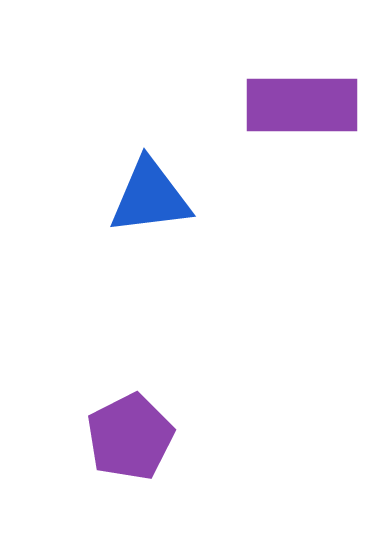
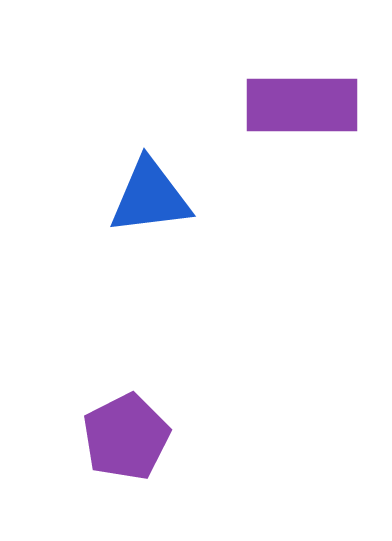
purple pentagon: moved 4 px left
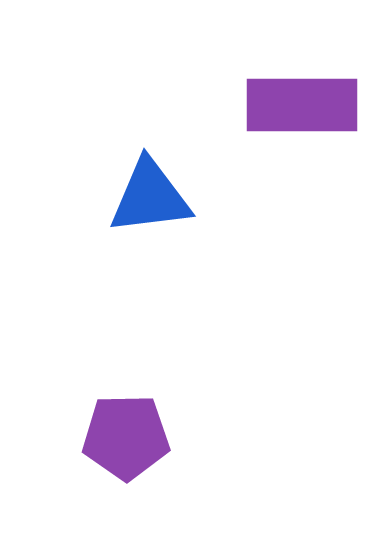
purple pentagon: rotated 26 degrees clockwise
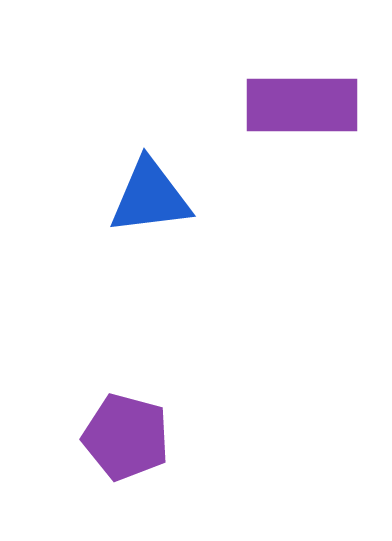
purple pentagon: rotated 16 degrees clockwise
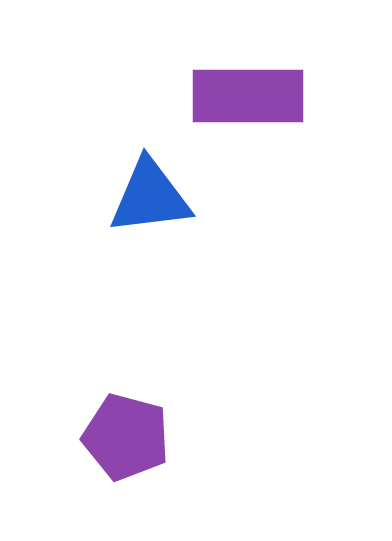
purple rectangle: moved 54 px left, 9 px up
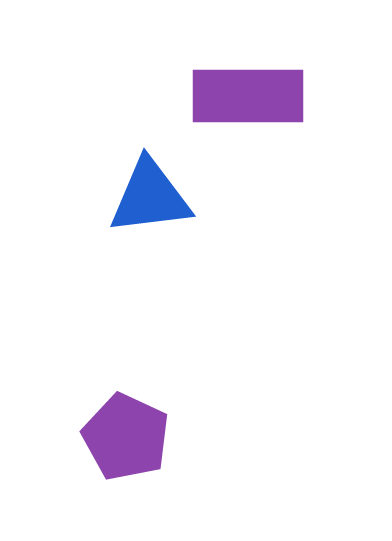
purple pentagon: rotated 10 degrees clockwise
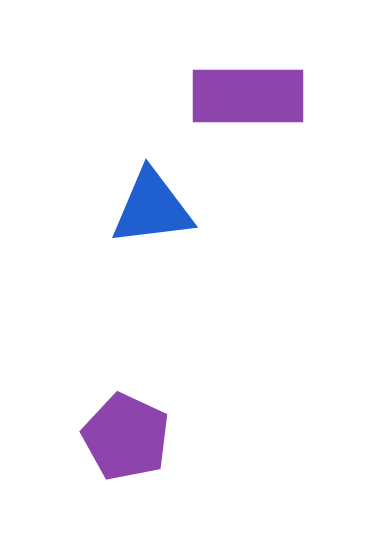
blue triangle: moved 2 px right, 11 px down
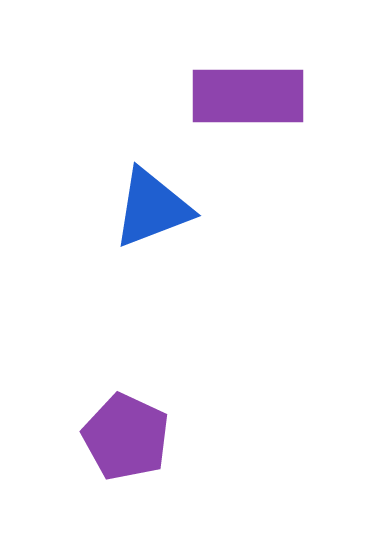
blue triangle: rotated 14 degrees counterclockwise
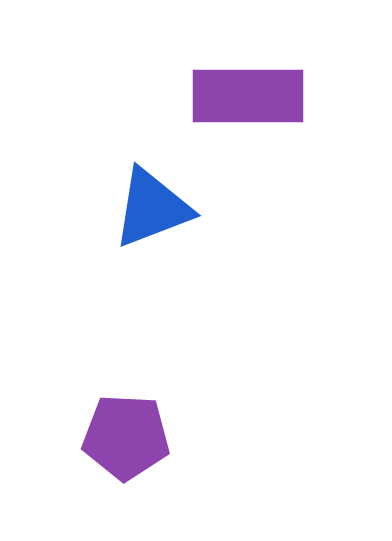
purple pentagon: rotated 22 degrees counterclockwise
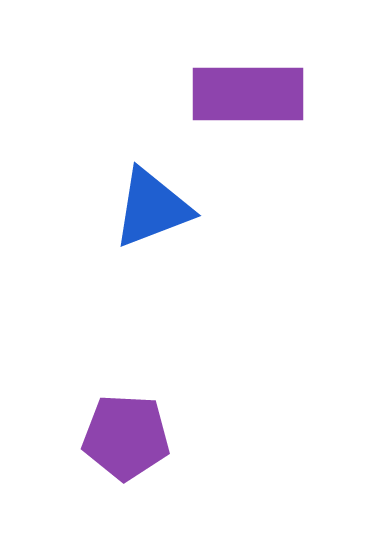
purple rectangle: moved 2 px up
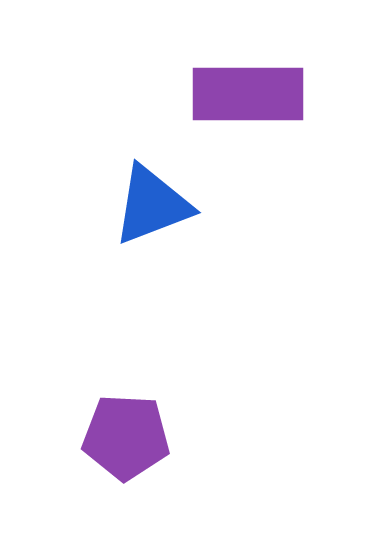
blue triangle: moved 3 px up
